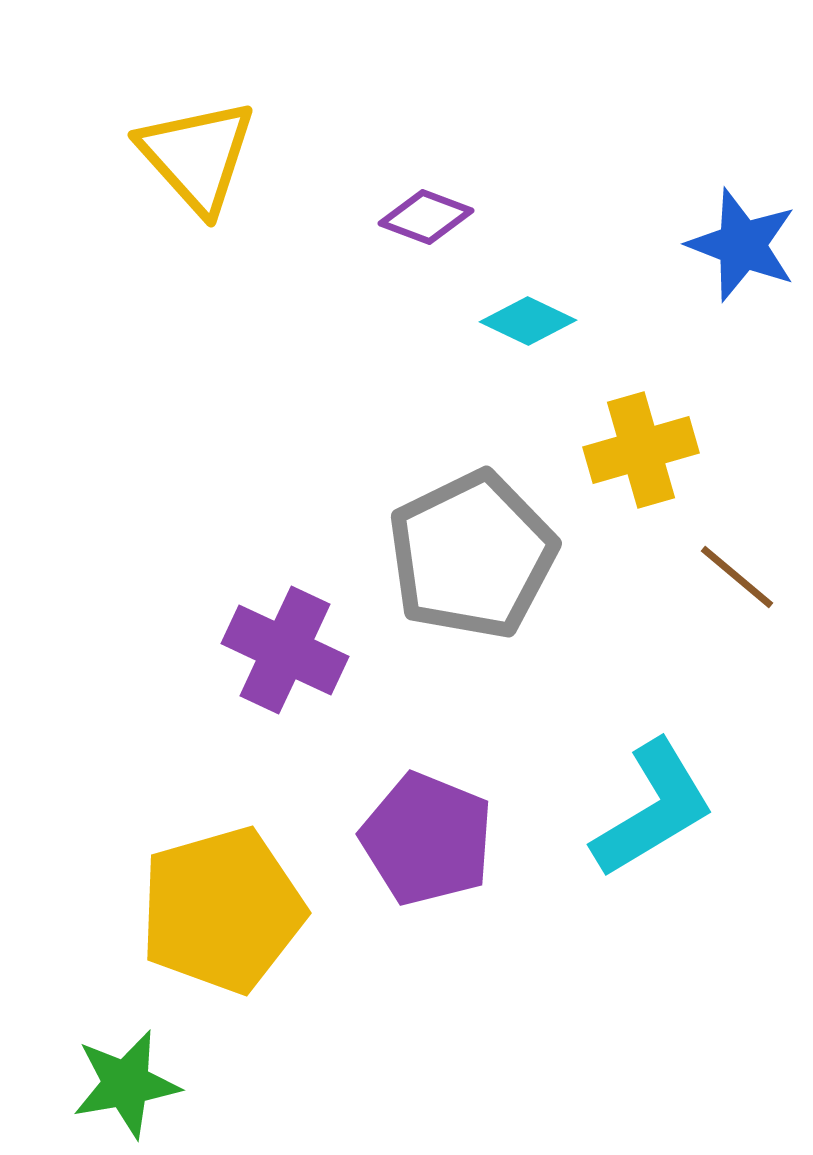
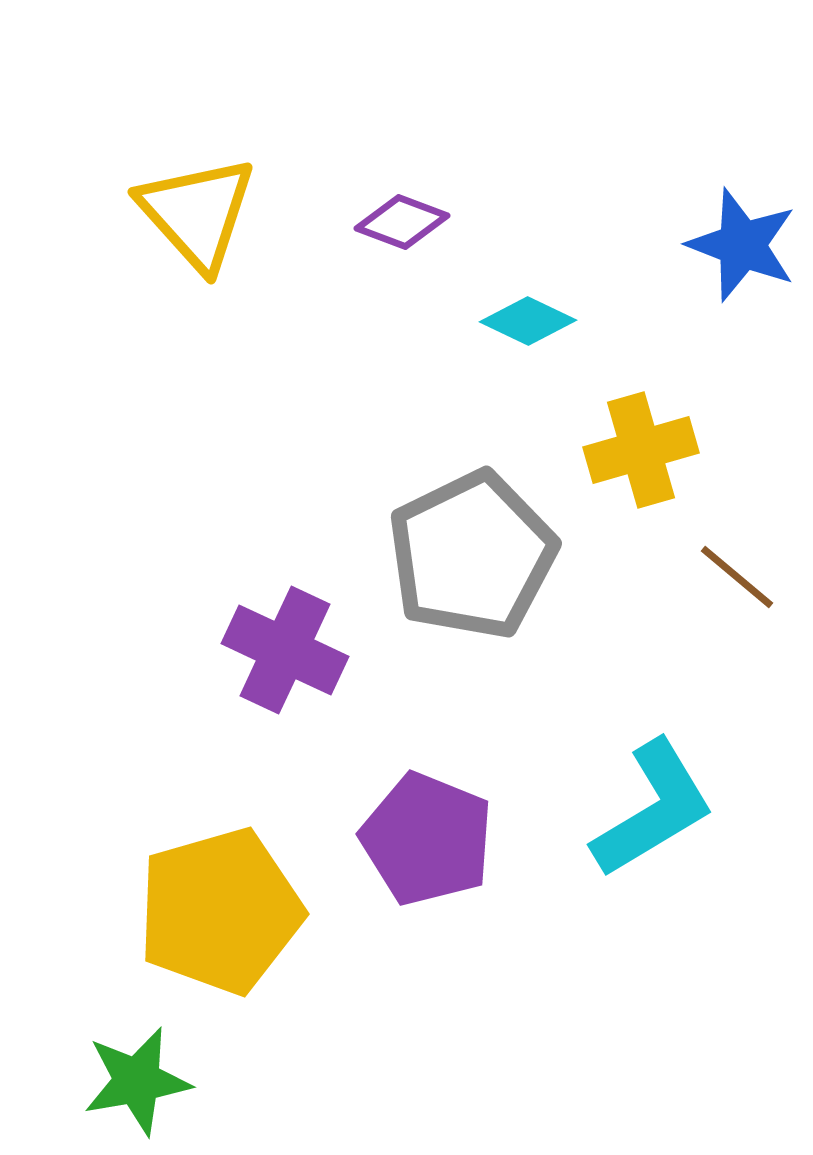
yellow triangle: moved 57 px down
purple diamond: moved 24 px left, 5 px down
yellow pentagon: moved 2 px left, 1 px down
green star: moved 11 px right, 3 px up
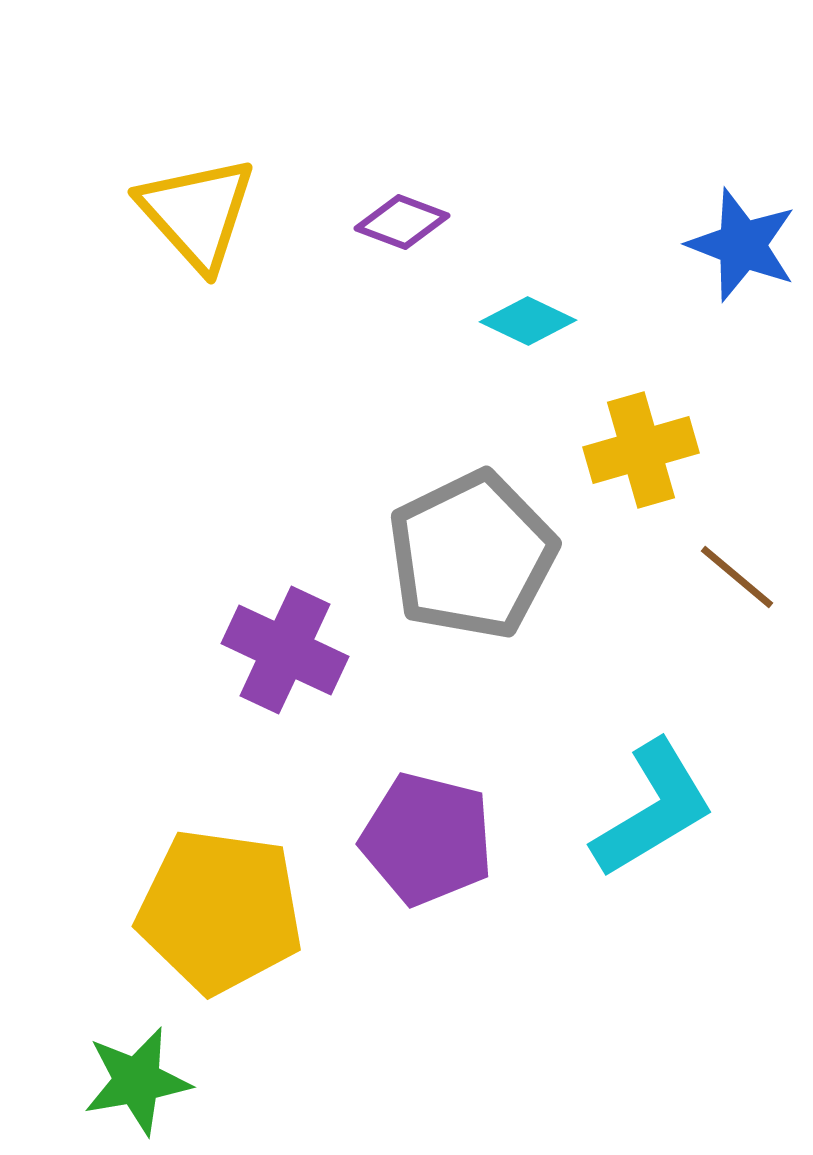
purple pentagon: rotated 8 degrees counterclockwise
yellow pentagon: rotated 24 degrees clockwise
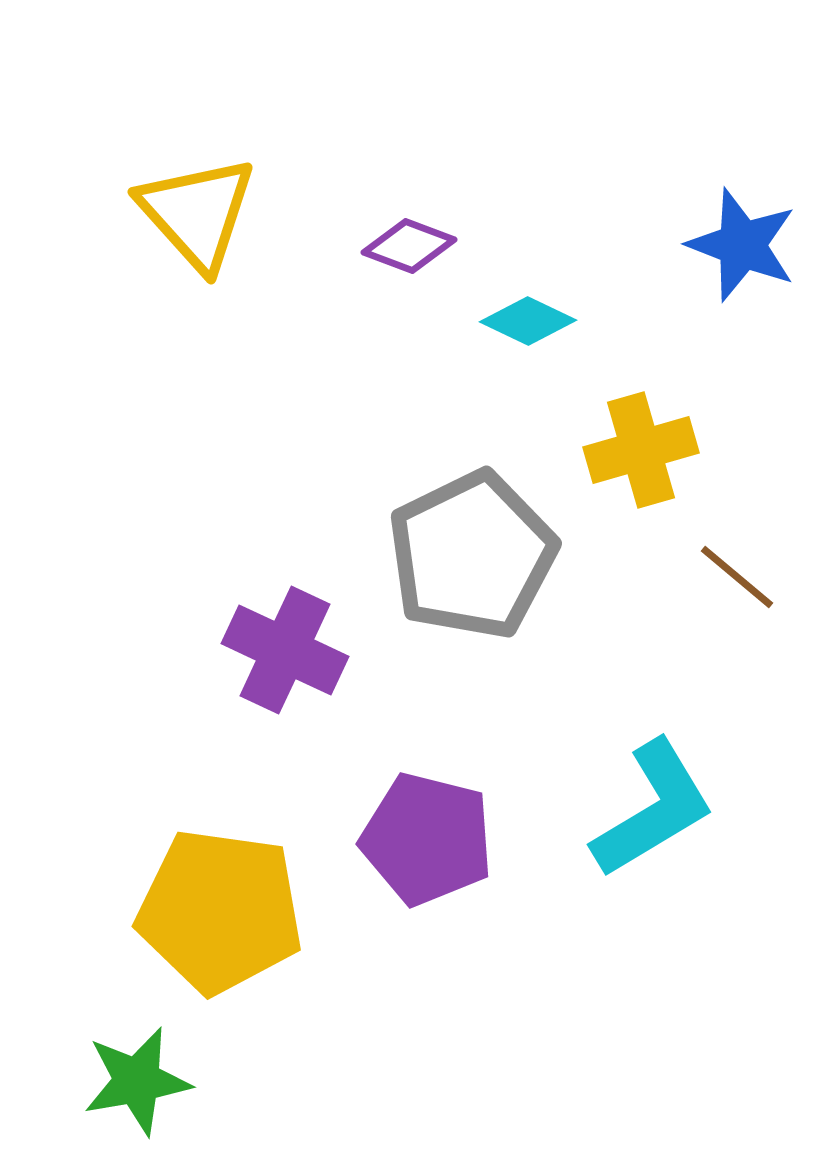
purple diamond: moved 7 px right, 24 px down
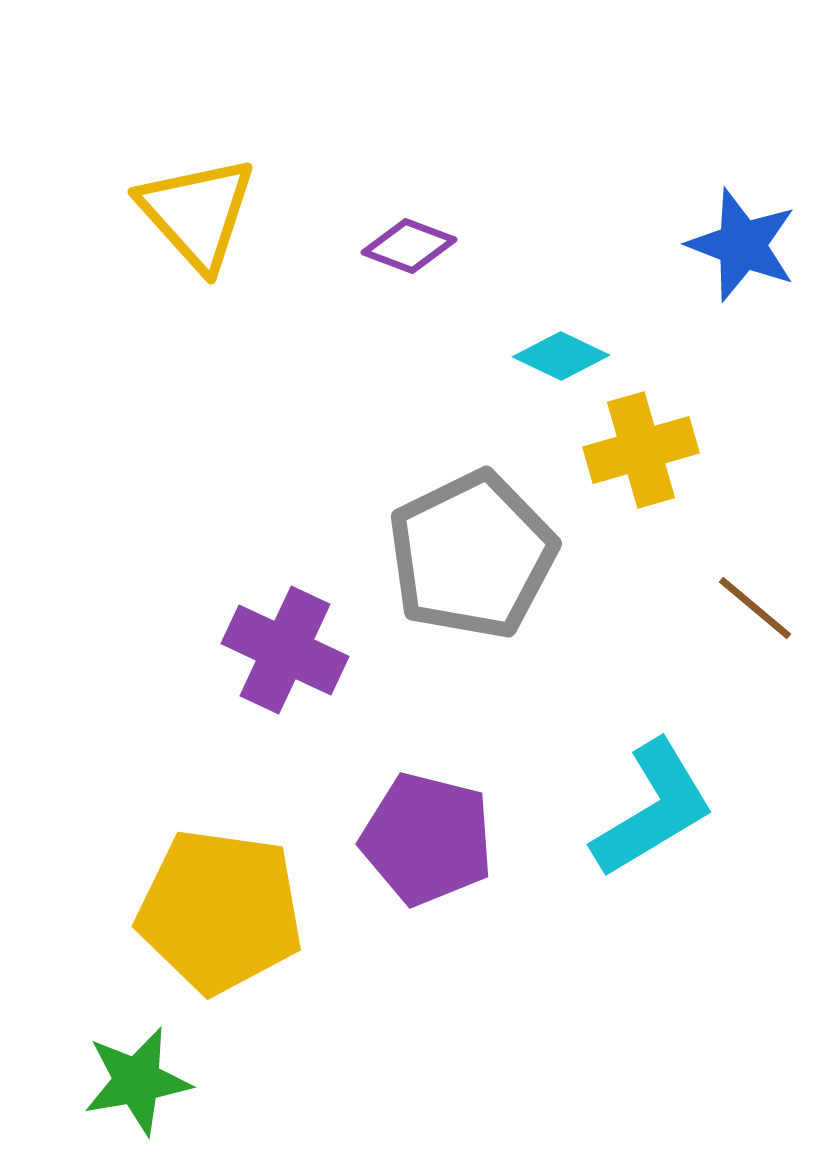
cyan diamond: moved 33 px right, 35 px down
brown line: moved 18 px right, 31 px down
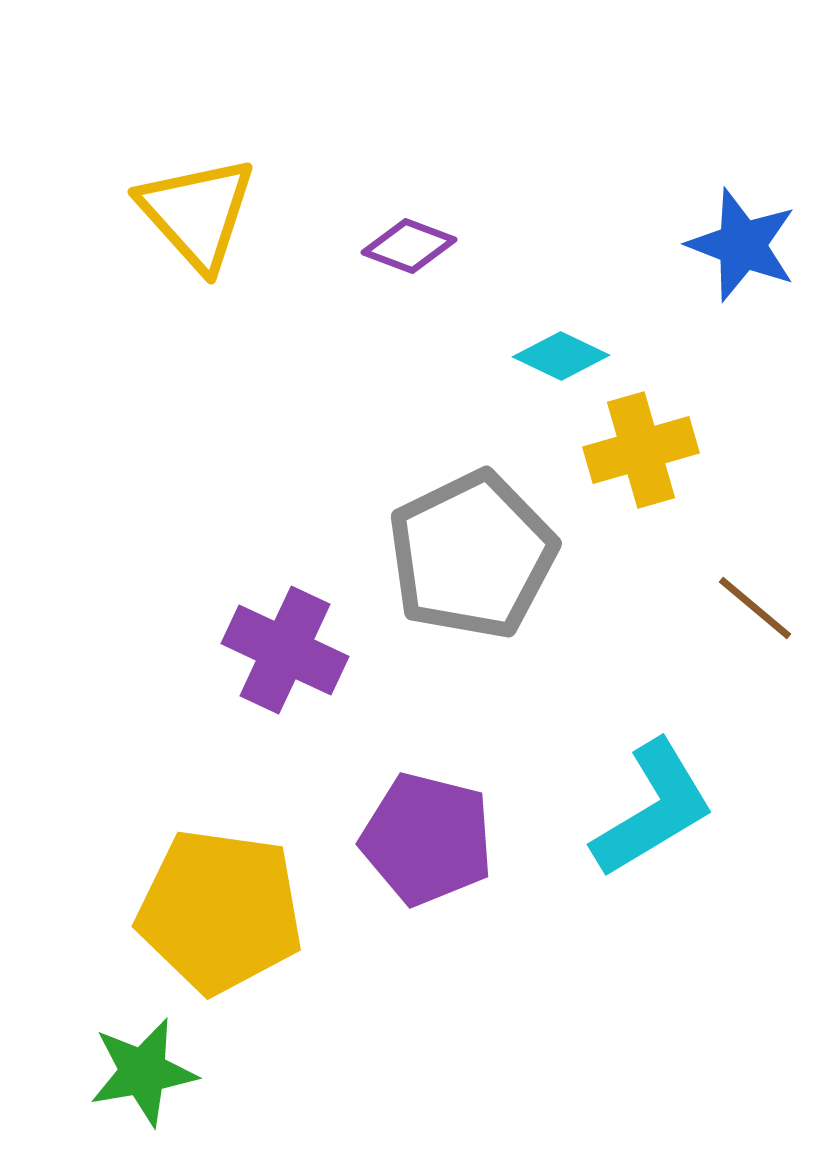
green star: moved 6 px right, 9 px up
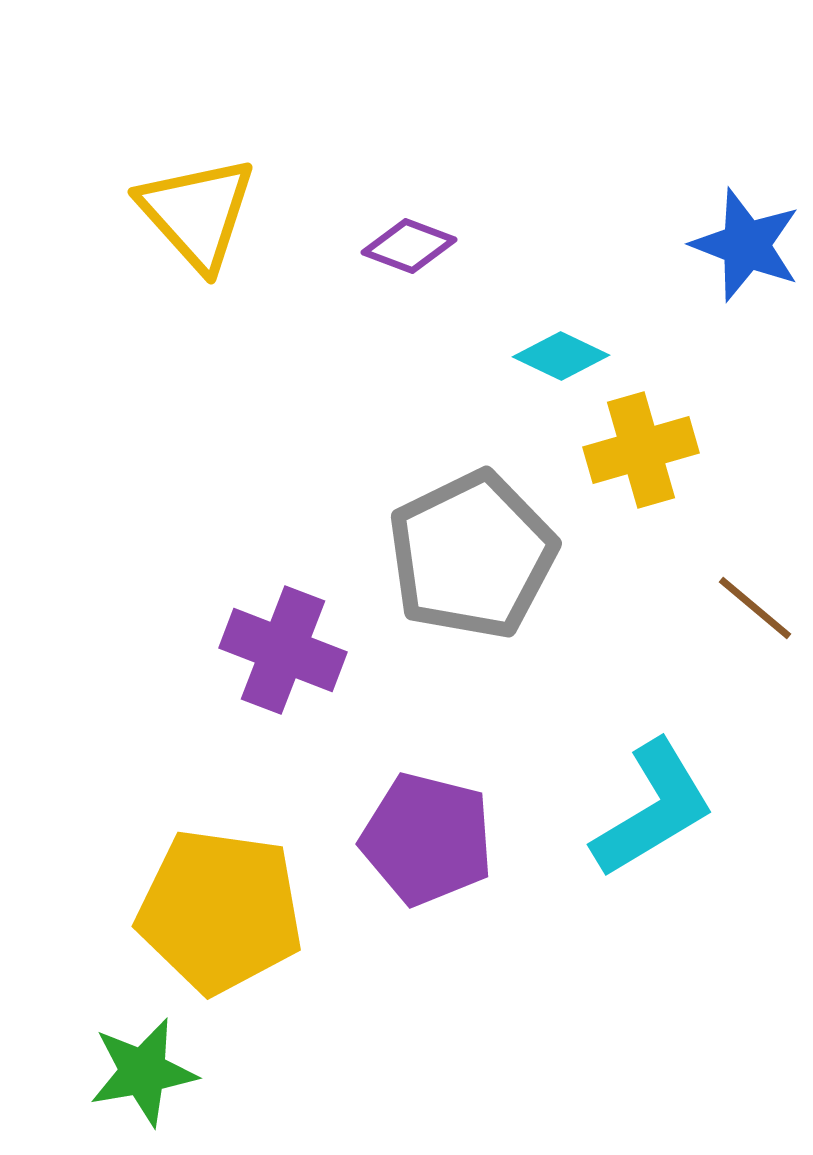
blue star: moved 4 px right
purple cross: moved 2 px left; rotated 4 degrees counterclockwise
